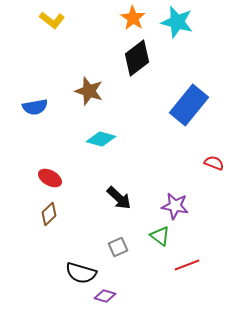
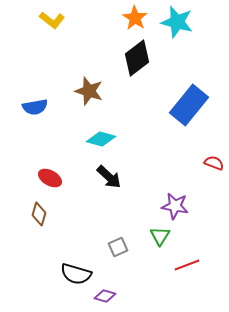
orange star: moved 2 px right
black arrow: moved 10 px left, 21 px up
brown diamond: moved 10 px left; rotated 30 degrees counterclockwise
green triangle: rotated 25 degrees clockwise
black semicircle: moved 5 px left, 1 px down
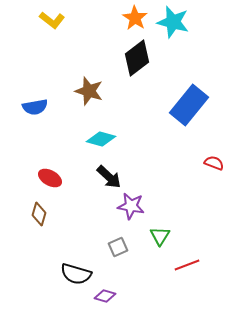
cyan star: moved 4 px left
purple star: moved 44 px left
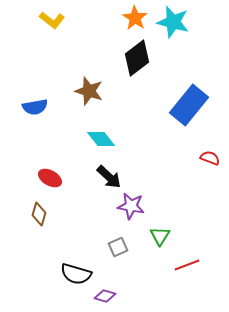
cyan diamond: rotated 36 degrees clockwise
red semicircle: moved 4 px left, 5 px up
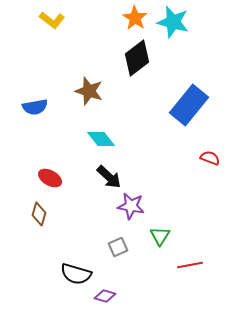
red line: moved 3 px right; rotated 10 degrees clockwise
